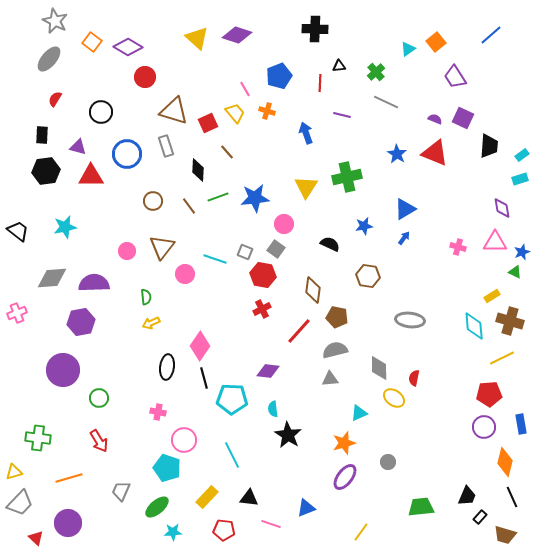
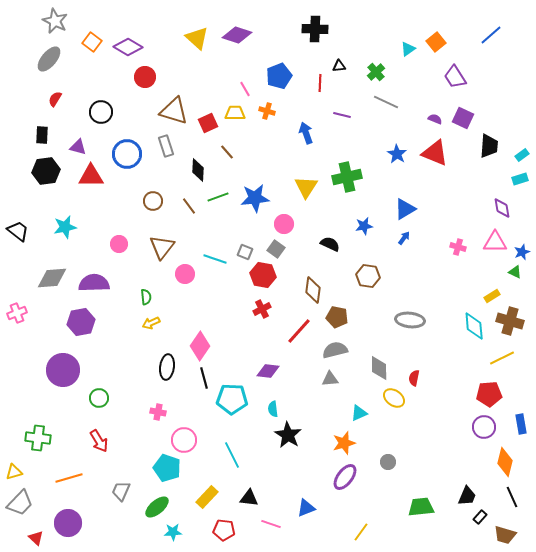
yellow trapezoid at (235, 113): rotated 50 degrees counterclockwise
pink circle at (127, 251): moved 8 px left, 7 px up
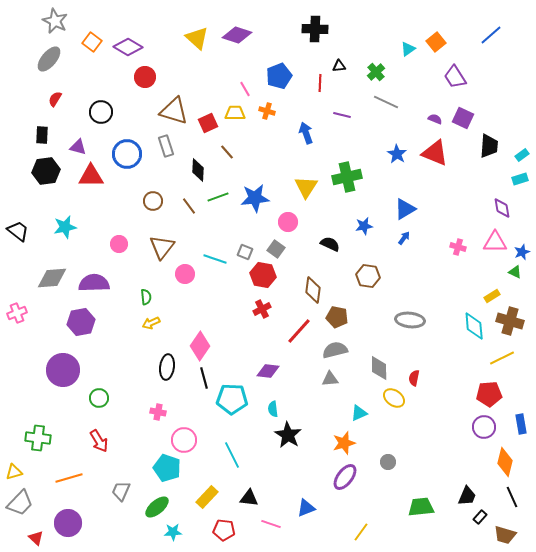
pink circle at (284, 224): moved 4 px right, 2 px up
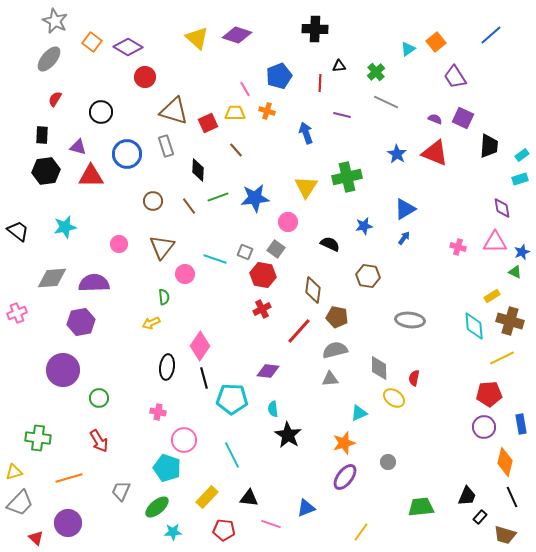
brown line at (227, 152): moved 9 px right, 2 px up
green semicircle at (146, 297): moved 18 px right
